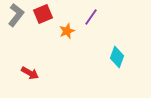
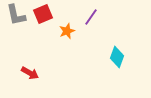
gray L-shape: rotated 130 degrees clockwise
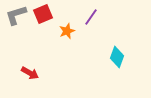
gray L-shape: rotated 85 degrees clockwise
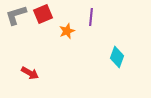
purple line: rotated 30 degrees counterclockwise
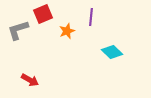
gray L-shape: moved 2 px right, 15 px down
cyan diamond: moved 5 px left, 5 px up; rotated 65 degrees counterclockwise
red arrow: moved 7 px down
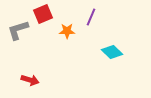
purple line: rotated 18 degrees clockwise
orange star: rotated 21 degrees clockwise
red arrow: rotated 12 degrees counterclockwise
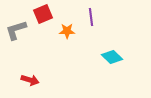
purple line: rotated 30 degrees counterclockwise
gray L-shape: moved 2 px left
cyan diamond: moved 5 px down
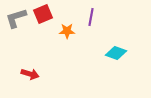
purple line: rotated 18 degrees clockwise
gray L-shape: moved 12 px up
cyan diamond: moved 4 px right, 4 px up; rotated 25 degrees counterclockwise
red arrow: moved 6 px up
